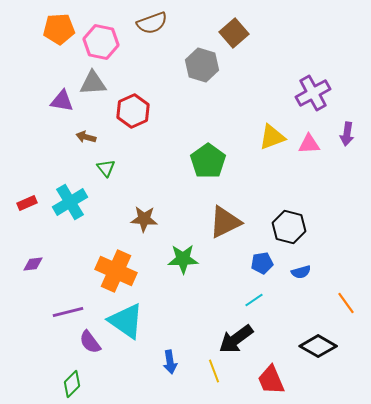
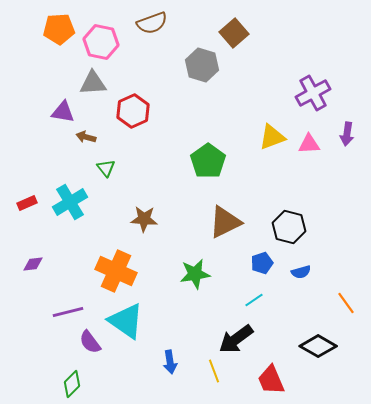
purple triangle: moved 1 px right, 11 px down
green star: moved 12 px right, 15 px down; rotated 8 degrees counterclockwise
blue pentagon: rotated 10 degrees counterclockwise
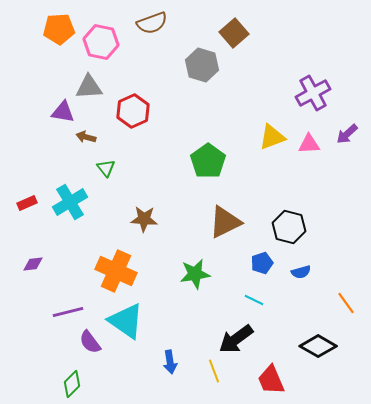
gray triangle: moved 4 px left, 4 px down
purple arrow: rotated 40 degrees clockwise
cyan line: rotated 60 degrees clockwise
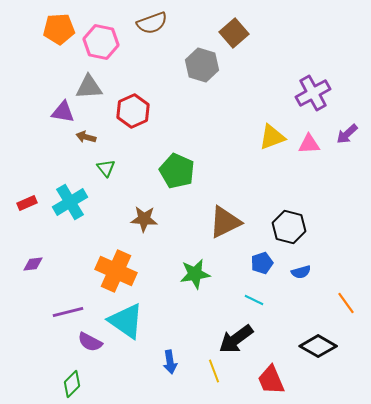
green pentagon: moved 31 px left, 10 px down; rotated 12 degrees counterclockwise
purple semicircle: rotated 25 degrees counterclockwise
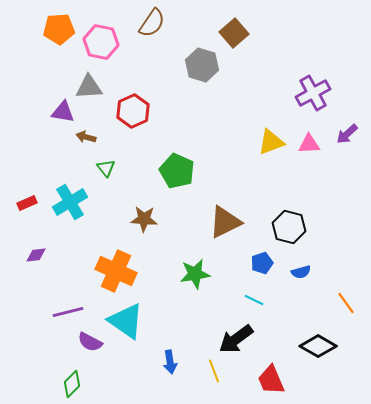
brown semicircle: rotated 36 degrees counterclockwise
yellow triangle: moved 1 px left, 5 px down
purple diamond: moved 3 px right, 9 px up
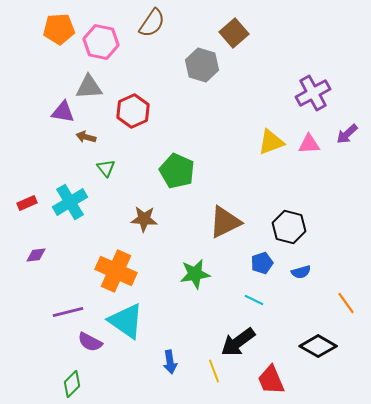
black arrow: moved 2 px right, 3 px down
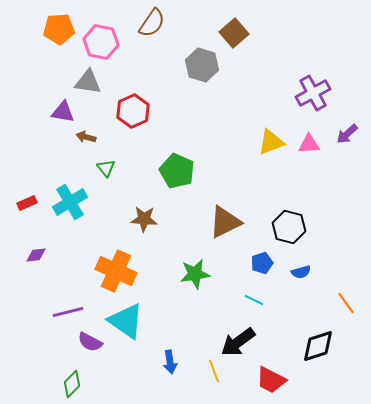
gray triangle: moved 1 px left, 5 px up; rotated 12 degrees clockwise
black diamond: rotated 48 degrees counterclockwise
red trapezoid: rotated 40 degrees counterclockwise
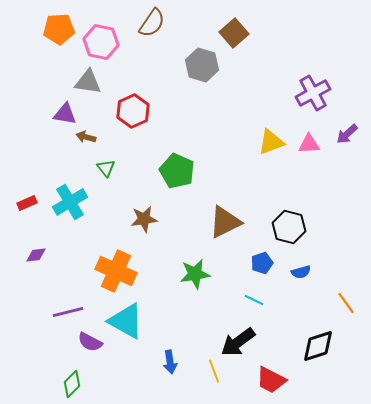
purple triangle: moved 2 px right, 2 px down
brown star: rotated 12 degrees counterclockwise
cyan triangle: rotated 6 degrees counterclockwise
